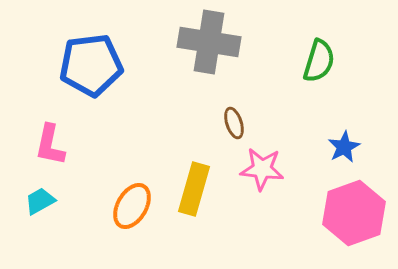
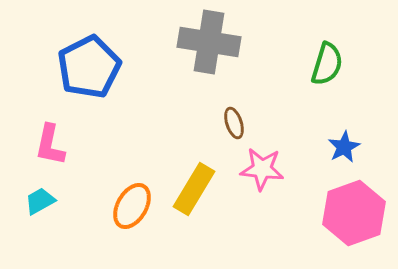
green semicircle: moved 8 px right, 3 px down
blue pentagon: moved 2 px left, 2 px down; rotated 20 degrees counterclockwise
yellow rectangle: rotated 15 degrees clockwise
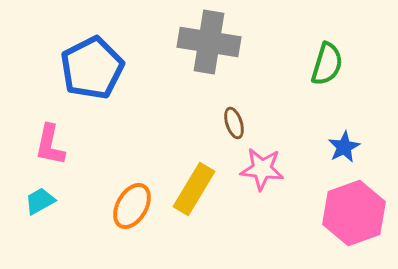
blue pentagon: moved 3 px right, 1 px down
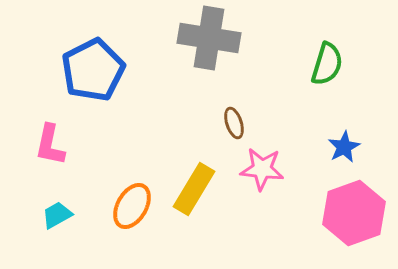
gray cross: moved 4 px up
blue pentagon: moved 1 px right, 2 px down
cyan trapezoid: moved 17 px right, 14 px down
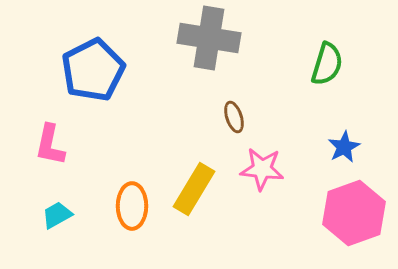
brown ellipse: moved 6 px up
orange ellipse: rotated 30 degrees counterclockwise
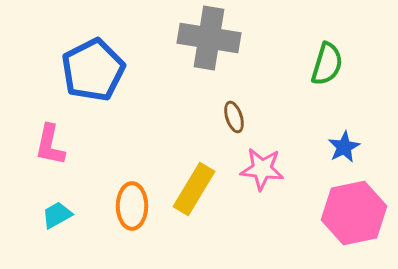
pink hexagon: rotated 8 degrees clockwise
